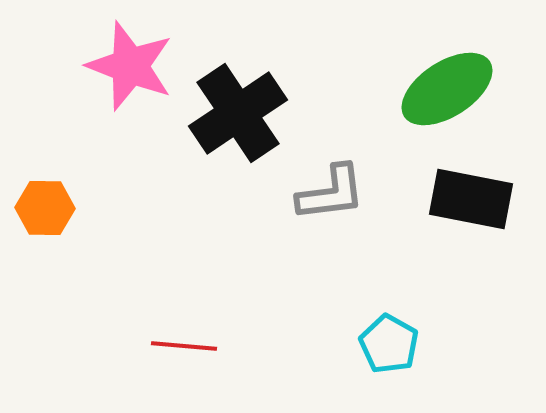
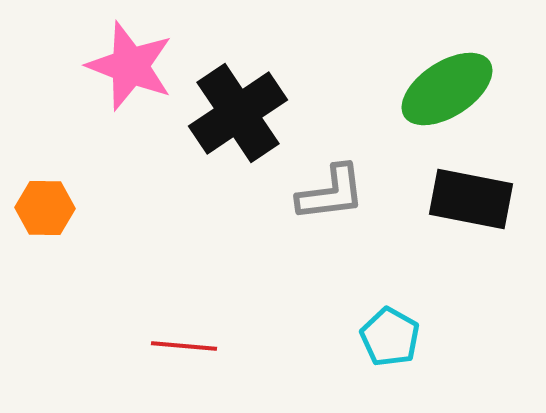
cyan pentagon: moved 1 px right, 7 px up
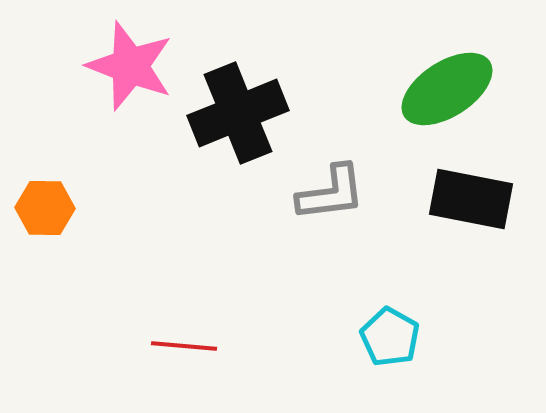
black cross: rotated 12 degrees clockwise
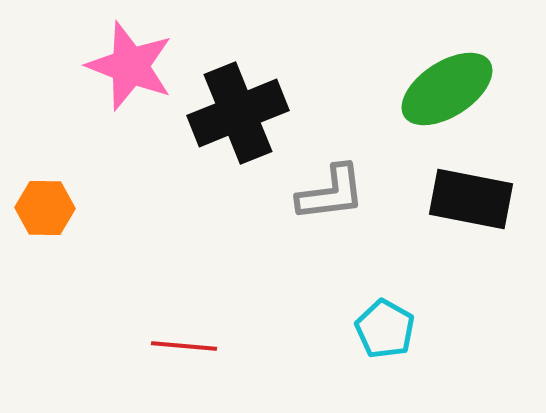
cyan pentagon: moved 5 px left, 8 px up
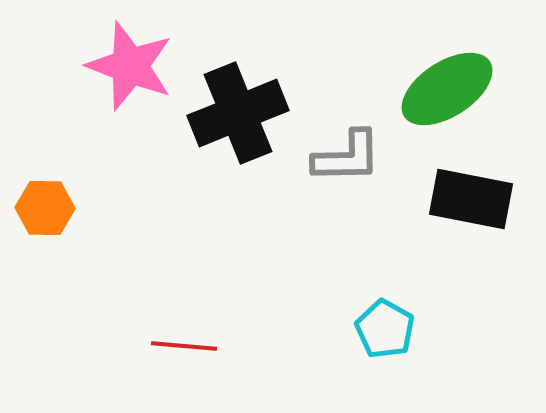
gray L-shape: moved 16 px right, 36 px up; rotated 6 degrees clockwise
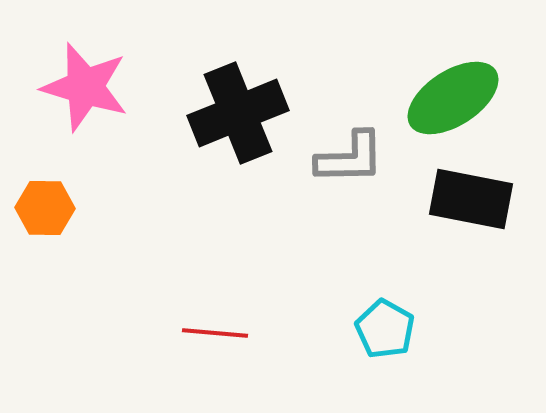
pink star: moved 45 px left, 21 px down; rotated 4 degrees counterclockwise
green ellipse: moved 6 px right, 9 px down
gray L-shape: moved 3 px right, 1 px down
red line: moved 31 px right, 13 px up
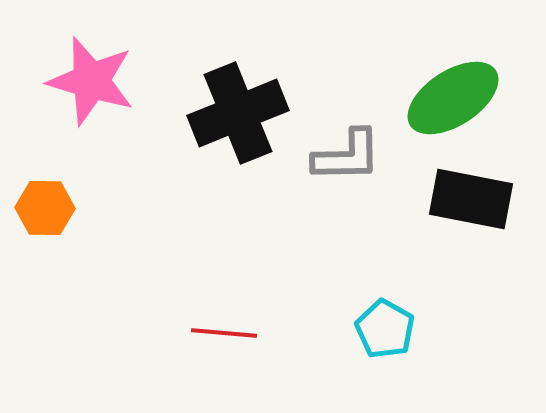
pink star: moved 6 px right, 6 px up
gray L-shape: moved 3 px left, 2 px up
red line: moved 9 px right
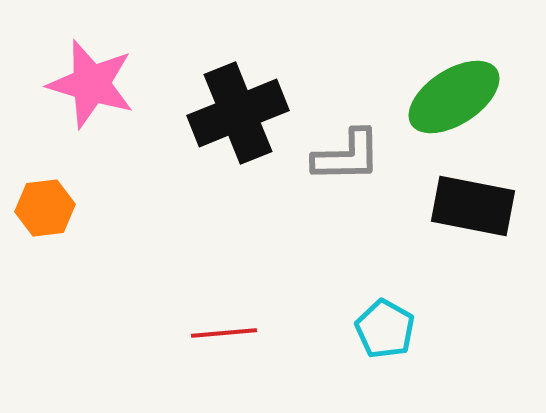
pink star: moved 3 px down
green ellipse: moved 1 px right, 1 px up
black rectangle: moved 2 px right, 7 px down
orange hexagon: rotated 8 degrees counterclockwise
red line: rotated 10 degrees counterclockwise
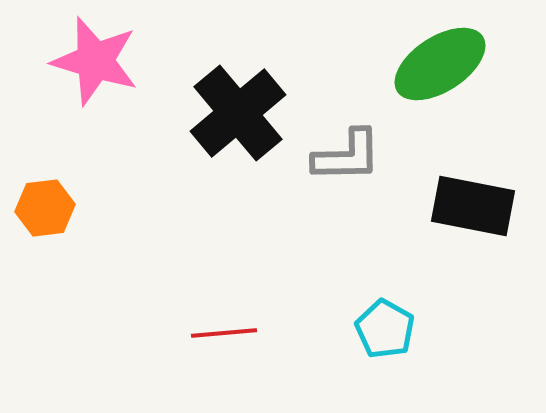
pink star: moved 4 px right, 23 px up
green ellipse: moved 14 px left, 33 px up
black cross: rotated 18 degrees counterclockwise
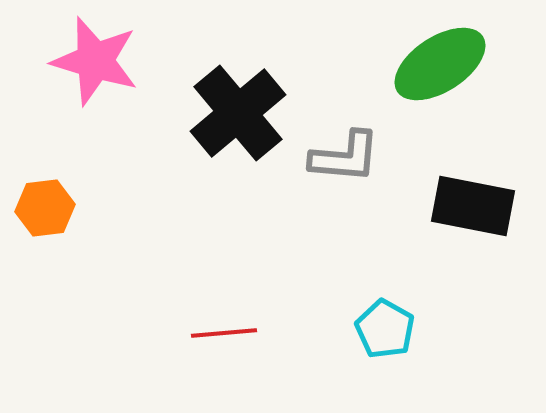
gray L-shape: moved 2 px left, 1 px down; rotated 6 degrees clockwise
